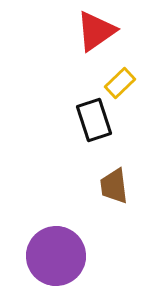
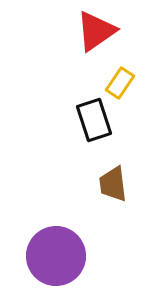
yellow rectangle: rotated 12 degrees counterclockwise
brown trapezoid: moved 1 px left, 2 px up
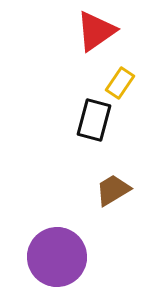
black rectangle: rotated 33 degrees clockwise
brown trapezoid: moved 6 px down; rotated 66 degrees clockwise
purple circle: moved 1 px right, 1 px down
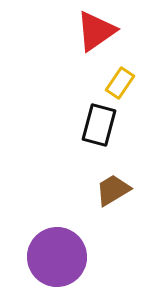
black rectangle: moved 5 px right, 5 px down
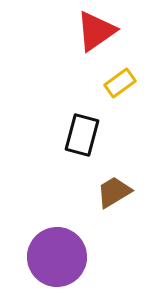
yellow rectangle: rotated 20 degrees clockwise
black rectangle: moved 17 px left, 10 px down
brown trapezoid: moved 1 px right, 2 px down
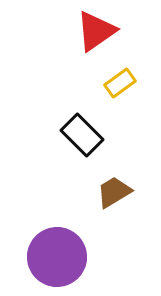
black rectangle: rotated 60 degrees counterclockwise
